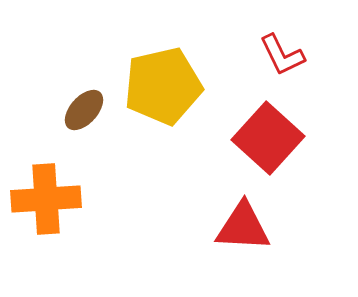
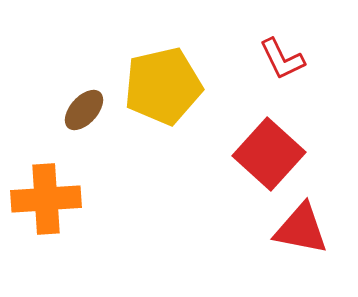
red L-shape: moved 4 px down
red square: moved 1 px right, 16 px down
red triangle: moved 58 px right, 2 px down; rotated 8 degrees clockwise
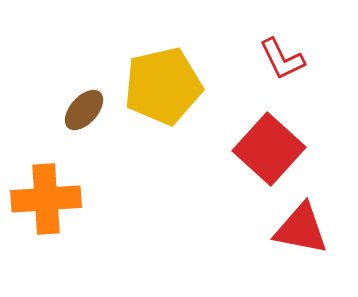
red square: moved 5 px up
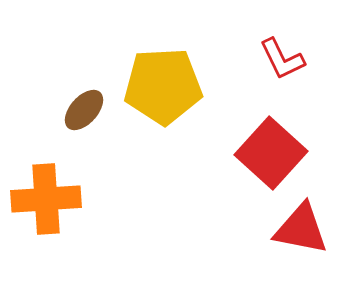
yellow pentagon: rotated 10 degrees clockwise
red square: moved 2 px right, 4 px down
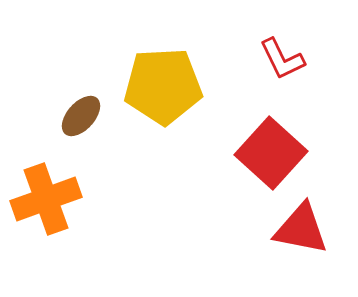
brown ellipse: moved 3 px left, 6 px down
orange cross: rotated 16 degrees counterclockwise
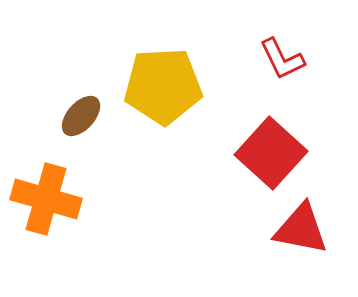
orange cross: rotated 36 degrees clockwise
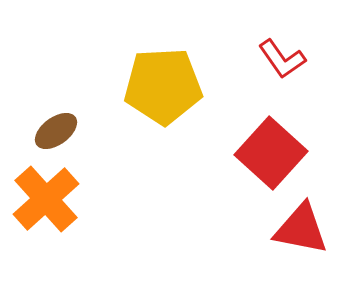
red L-shape: rotated 9 degrees counterclockwise
brown ellipse: moved 25 px left, 15 px down; rotated 12 degrees clockwise
orange cross: rotated 32 degrees clockwise
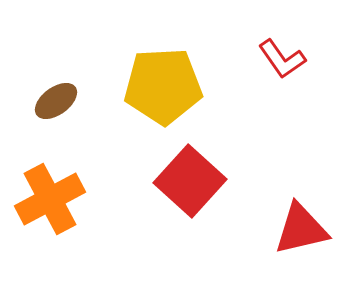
brown ellipse: moved 30 px up
red square: moved 81 px left, 28 px down
orange cross: moved 4 px right; rotated 14 degrees clockwise
red triangle: rotated 24 degrees counterclockwise
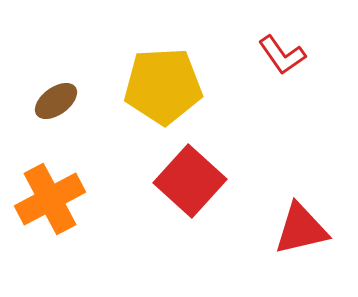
red L-shape: moved 4 px up
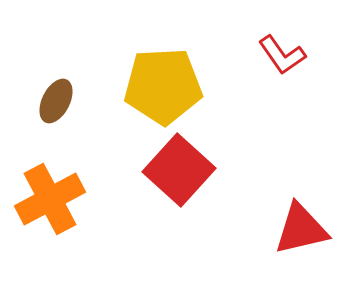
brown ellipse: rotated 27 degrees counterclockwise
red square: moved 11 px left, 11 px up
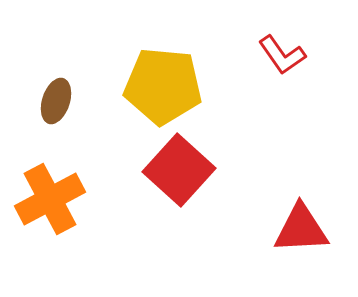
yellow pentagon: rotated 8 degrees clockwise
brown ellipse: rotated 9 degrees counterclockwise
red triangle: rotated 10 degrees clockwise
